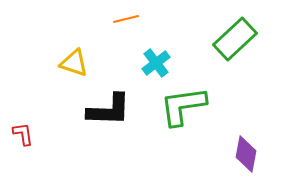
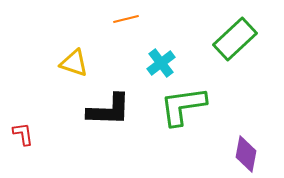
cyan cross: moved 5 px right
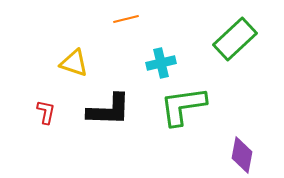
cyan cross: rotated 24 degrees clockwise
red L-shape: moved 23 px right, 22 px up; rotated 20 degrees clockwise
purple diamond: moved 4 px left, 1 px down
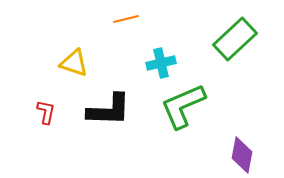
green L-shape: rotated 15 degrees counterclockwise
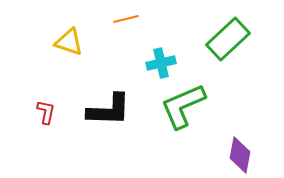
green rectangle: moved 7 px left
yellow triangle: moved 5 px left, 21 px up
purple diamond: moved 2 px left
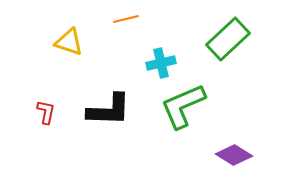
purple diamond: moved 6 px left; rotated 69 degrees counterclockwise
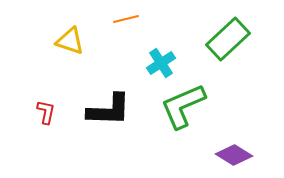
yellow triangle: moved 1 px right, 1 px up
cyan cross: rotated 20 degrees counterclockwise
